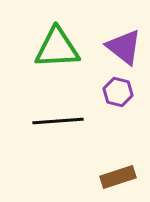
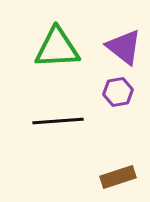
purple hexagon: rotated 24 degrees counterclockwise
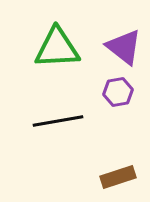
black line: rotated 6 degrees counterclockwise
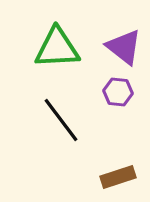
purple hexagon: rotated 16 degrees clockwise
black line: moved 3 px right, 1 px up; rotated 63 degrees clockwise
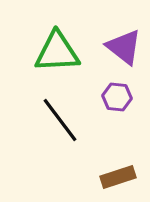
green triangle: moved 4 px down
purple hexagon: moved 1 px left, 5 px down
black line: moved 1 px left
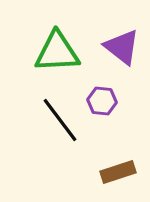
purple triangle: moved 2 px left
purple hexagon: moved 15 px left, 4 px down
brown rectangle: moved 5 px up
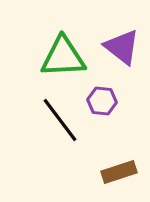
green triangle: moved 6 px right, 5 px down
brown rectangle: moved 1 px right
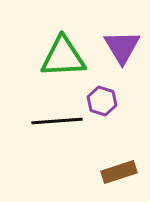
purple triangle: rotated 21 degrees clockwise
purple hexagon: rotated 12 degrees clockwise
black line: moved 3 px left, 1 px down; rotated 57 degrees counterclockwise
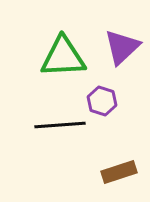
purple triangle: rotated 18 degrees clockwise
black line: moved 3 px right, 4 px down
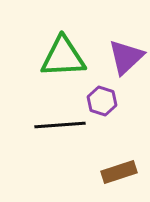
purple triangle: moved 4 px right, 10 px down
